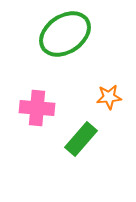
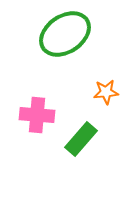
orange star: moved 3 px left, 5 px up
pink cross: moved 7 px down
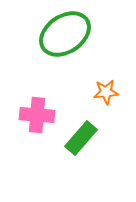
green rectangle: moved 1 px up
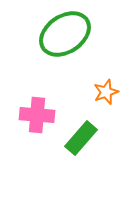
orange star: rotated 15 degrees counterclockwise
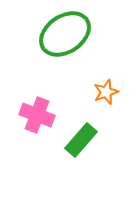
pink cross: rotated 16 degrees clockwise
green rectangle: moved 2 px down
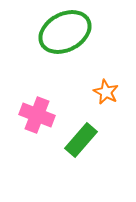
green ellipse: moved 2 px up; rotated 6 degrees clockwise
orange star: rotated 25 degrees counterclockwise
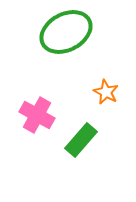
green ellipse: moved 1 px right
pink cross: rotated 8 degrees clockwise
